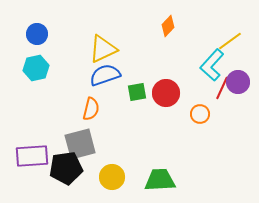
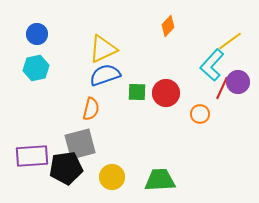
green square: rotated 12 degrees clockwise
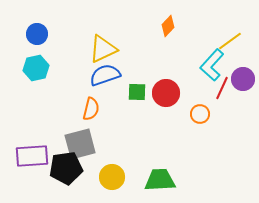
purple circle: moved 5 px right, 3 px up
